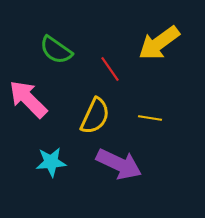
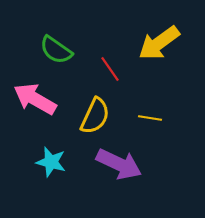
pink arrow: moved 7 px right; rotated 15 degrees counterclockwise
cyan star: rotated 20 degrees clockwise
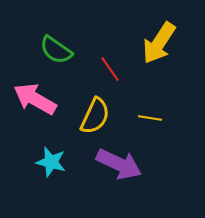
yellow arrow: rotated 21 degrees counterclockwise
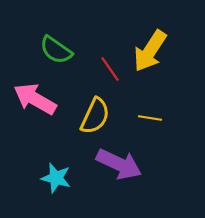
yellow arrow: moved 9 px left, 8 px down
cyan star: moved 5 px right, 16 px down
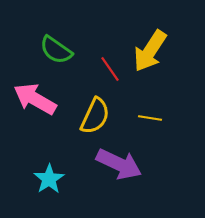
cyan star: moved 7 px left, 1 px down; rotated 24 degrees clockwise
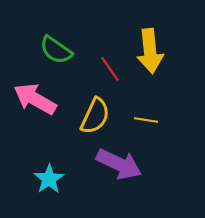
yellow arrow: rotated 39 degrees counterclockwise
yellow line: moved 4 px left, 2 px down
